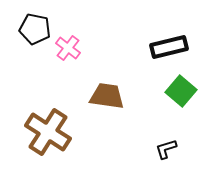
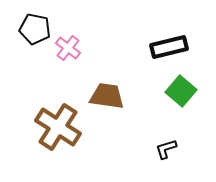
brown cross: moved 10 px right, 5 px up
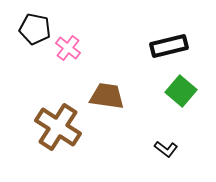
black rectangle: moved 1 px up
black L-shape: rotated 125 degrees counterclockwise
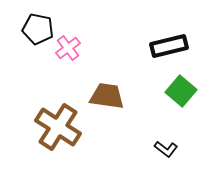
black pentagon: moved 3 px right
pink cross: rotated 15 degrees clockwise
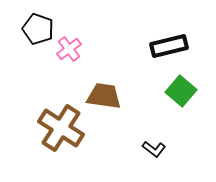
black pentagon: rotated 8 degrees clockwise
pink cross: moved 1 px right, 1 px down
brown trapezoid: moved 3 px left
brown cross: moved 3 px right, 1 px down
black L-shape: moved 12 px left
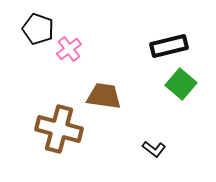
green square: moved 7 px up
brown cross: moved 2 px left, 1 px down; rotated 18 degrees counterclockwise
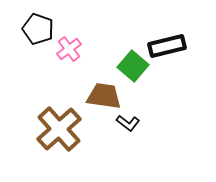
black rectangle: moved 2 px left
green square: moved 48 px left, 18 px up
brown cross: rotated 33 degrees clockwise
black L-shape: moved 26 px left, 26 px up
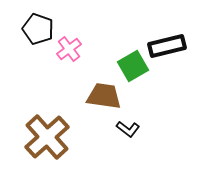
green square: rotated 20 degrees clockwise
black L-shape: moved 6 px down
brown cross: moved 12 px left, 8 px down
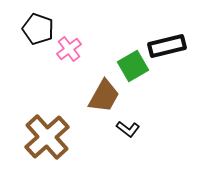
brown trapezoid: rotated 111 degrees clockwise
